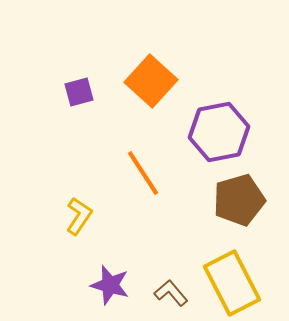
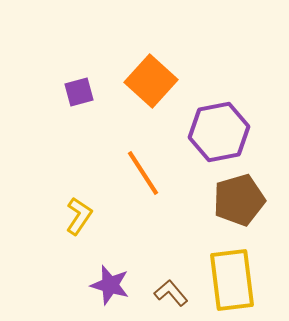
yellow rectangle: moved 3 px up; rotated 20 degrees clockwise
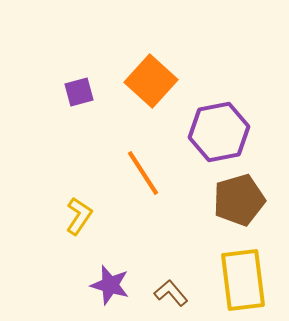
yellow rectangle: moved 11 px right
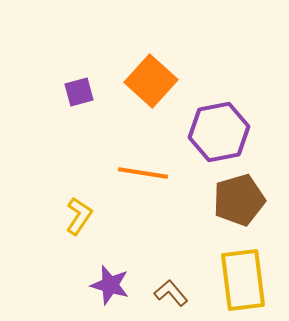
orange line: rotated 48 degrees counterclockwise
